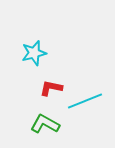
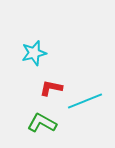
green L-shape: moved 3 px left, 1 px up
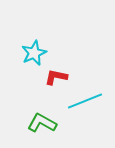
cyan star: rotated 10 degrees counterclockwise
red L-shape: moved 5 px right, 11 px up
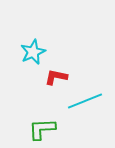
cyan star: moved 1 px left, 1 px up
green L-shape: moved 6 px down; rotated 32 degrees counterclockwise
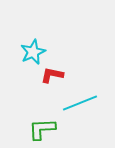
red L-shape: moved 4 px left, 2 px up
cyan line: moved 5 px left, 2 px down
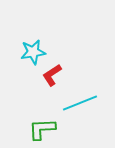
cyan star: rotated 15 degrees clockwise
red L-shape: rotated 45 degrees counterclockwise
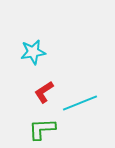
red L-shape: moved 8 px left, 17 px down
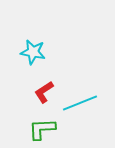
cyan star: rotated 20 degrees clockwise
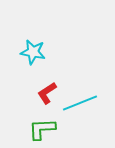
red L-shape: moved 3 px right, 1 px down
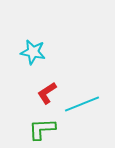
cyan line: moved 2 px right, 1 px down
